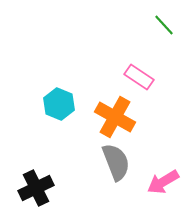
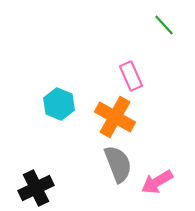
pink rectangle: moved 8 px left, 1 px up; rotated 32 degrees clockwise
gray semicircle: moved 2 px right, 2 px down
pink arrow: moved 6 px left
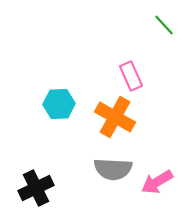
cyan hexagon: rotated 24 degrees counterclockwise
gray semicircle: moved 5 px left, 5 px down; rotated 114 degrees clockwise
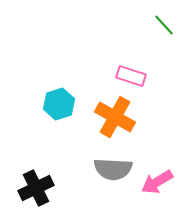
pink rectangle: rotated 48 degrees counterclockwise
cyan hexagon: rotated 16 degrees counterclockwise
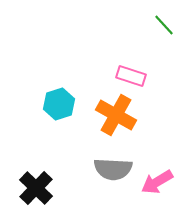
orange cross: moved 1 px right, 2 px up
black cross: rotated 20 degrees counterclockwise
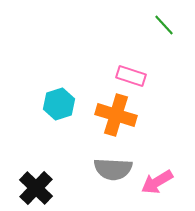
orange cross: rotated 12 degrees counterclockwise
